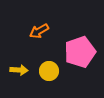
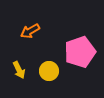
orange arrow: moved 9 px left
yellow arrow: rotated 60 degrees clockwise
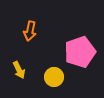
orange arrow: rotated 48 degrees counterclockwise
yellow circle: moved 5 px right, 6 px down
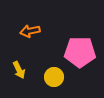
orange arrow: rotated 66 degrees clockwise
pink pentagon: rotated 20 degrees clockwise
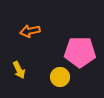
yellow circle: moved 6 px right
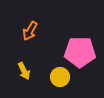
orange arrow: rotated 48 degrees counterclockwise
yellow arrow: moved 5 px right, 1 px down
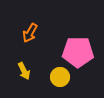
orange arrow: moved 2 px down
pink pentagon: moved 2 px left
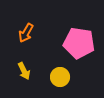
orange arrow: moved 4 px left
pink pentagon: moved 1 px right, 9 px up; rotated 8 degrees clockwise
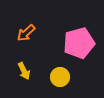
orange arrow: rotated 18 degrees clockwise
pink pentagon: rotated 24 degrees counterclockwise
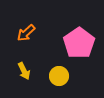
pink pentagon: rotated 20 degrees counterclockwise
yellow circle: moved 1 px left, 1 px up
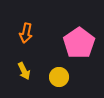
orange arrow: rotated 36 degrees counterclockwise
yellow circle: moved 1 px down
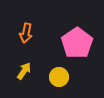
pink pentagon: moved 2 px left
yellow arrow: rotated 120 degrees counterclockwise
